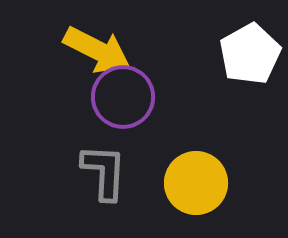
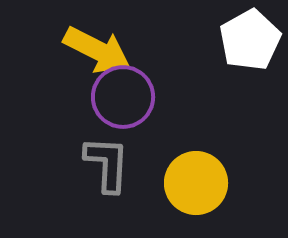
white pentagon: moved 14 px up
gray L-shape: moved 3 px right, 8 px up
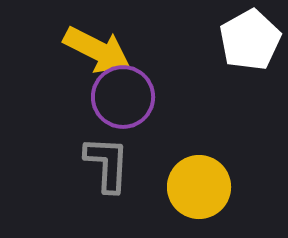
yellow circle: moved 3 px right, 4 px down
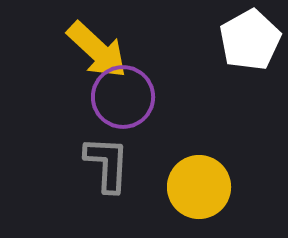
yellow arrow: rotated 16 degrees clockwise
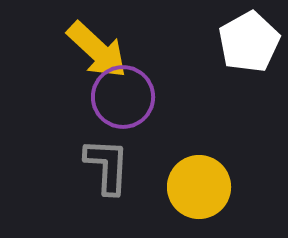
white pentagon: moved 1 px left, 2 px down
gray L-shape: moved 2 px down
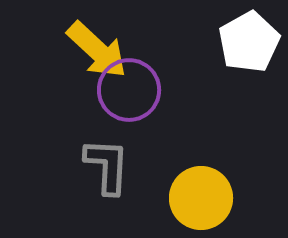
purple circle: moved 6 px right, 7 px up
yellow circle: moved 2 px right, 11 px down
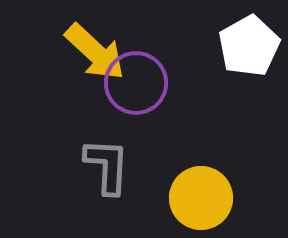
white pentagon: moved 4 px down
yellow arrow: moved 2 px left, 2 px down
purple circle: moved 7 px right, 7 px up
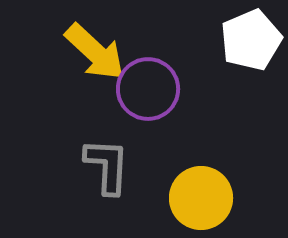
white pentagon: moved 2 px right, 6 px up; rotated 6 degrees clockwise
purple circle: moved 12 px right, 6 px down
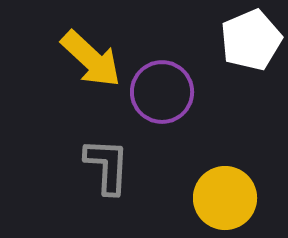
yellow arrow: moved 4 px left, 7 px down
purple circle: moved 14 px right, 3 px down
yellow circle: moved 24 px right
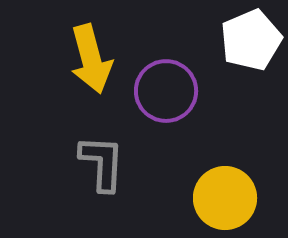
yellow arrow: rotated 32 degrees clockwise
purple circle: moved 4 px right, 1 px up
gray L-shape: moved 5 px left, 3 px up
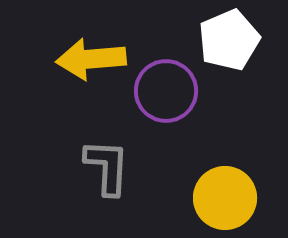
white pentagon: moved 22 px left
yellow arrow: rotated 100 degrees clockwise
gray L-shape: moved 5 px right, 4 px down
